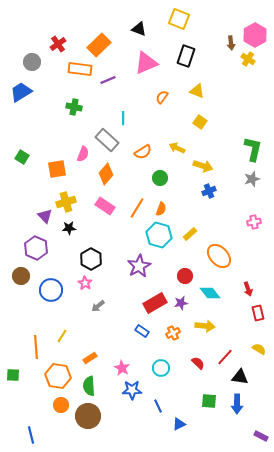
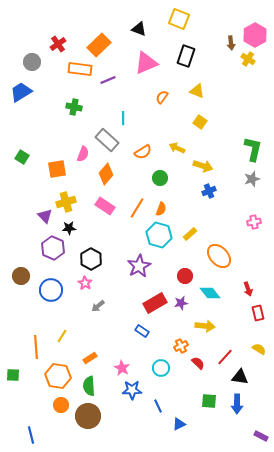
purple hexagon at (36, 248): moved 17 px right
orange cross at (173, 333): moved 8 px right, 13 px down
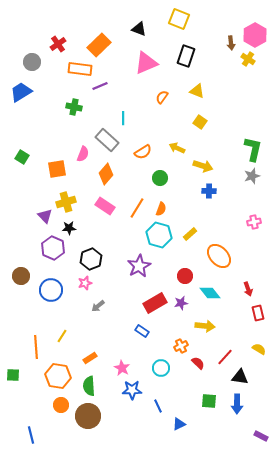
purple line at (108, 80): moved 8 px left, 6 px down
gray star at (252, 179): moved 3 px up
blue cross at (209, 191): rotated 24 degrees clockwise
black hexagon at (91, 259): rotated 10 degrees clockwise
pink star at (85, 283): rotated 24 degrees clockwise
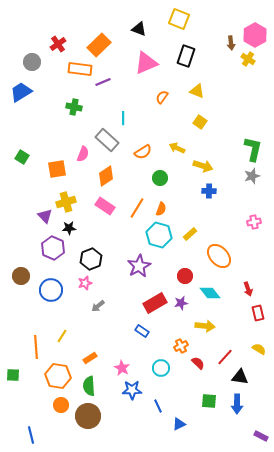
purple line at (100, 86): moved 3 px right, 4 px up
orange diamond at (106, 174): moved 2 px down; rotated 15 degrees clockwise
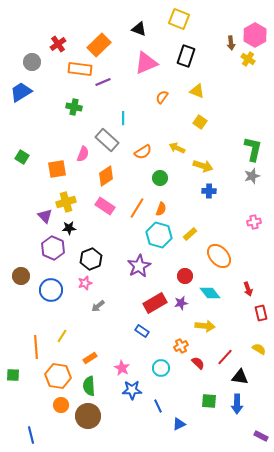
red rectangle at (258, 313): moved 3 px right
